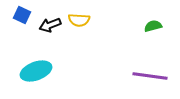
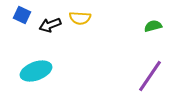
yellow semicircle: moved 1 px right, 2 px up
purple line: rotated 64 degrees counterclockwise
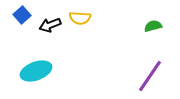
blue square: rotated 24 degrees clockwise
